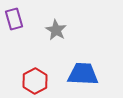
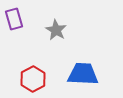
red hexagon: moved 2 px left, 2 px up
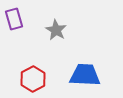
blue trapezoid: moved 2 px right, 1 px down
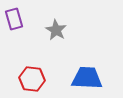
blue trapezoid: moved 2 px right, 3 px down
red hexagon: moved 1 px left; rotated 25 degrees counterclockwise
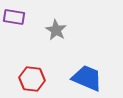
purple rectangle: moved 2 px up; rotated 65 degrees counterclockwise
blue trapezoid: rotated 20 degrees clockwise
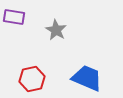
red hexagon: rotated 20 degrees counterclockwise
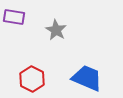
red hexagon: rotated 20 degrees counterclockwise
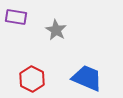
purple rectangle: moved 2 px right
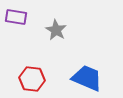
red hexagon: rotated 20 degrees counterclockwise
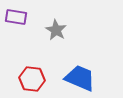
blue trapezoid: moved 7 px left
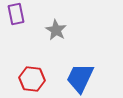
purple rectangle: moved 3 px up; rotated 70 degrees clockwise
blue trapezoid: rotated 88 degrees counterclockwise
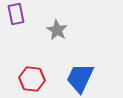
gray star: moved 1 px right
